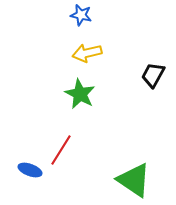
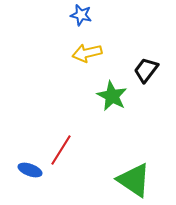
black trapezoid: moved 7 px left, 5 px up; rotated 8 degrees clockwise
green star: moved 32 px right, 2 px down
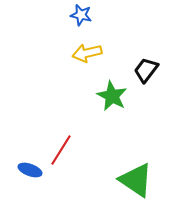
green triangle: moved 2 px right
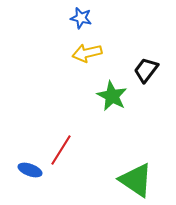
blue star: moved 3 px down
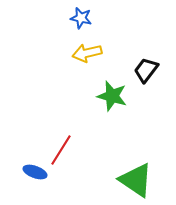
green star: rotated 12 degrees counterclockwise
blue ellipse: moved 5 px right, 2 px down
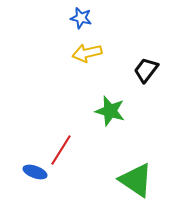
green star: moved 2 px left, 15 px down
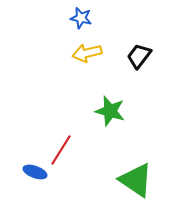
black trapezoid: moved 7 px left, 14 px up
